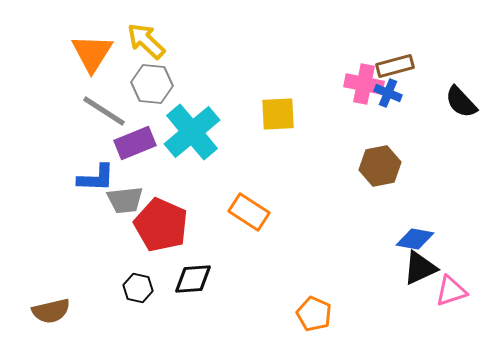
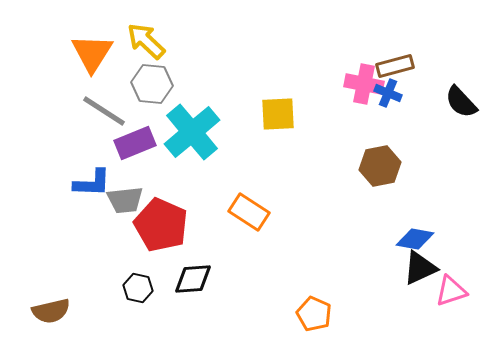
blue L-shape: moved 4 px left, 5 px down
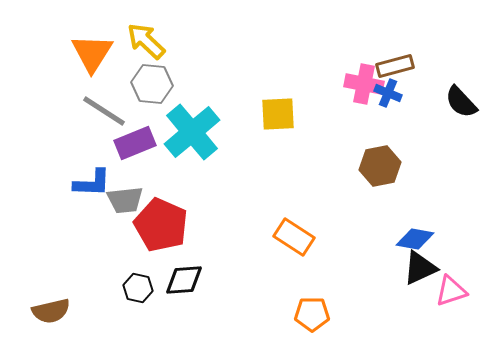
orange rectangle: moved 45 px right, 25 px down
black diamond: moved 9 px left, 1 px down
orange pentagon: moved 2 px left; rotated 24 degrees counterclockwise
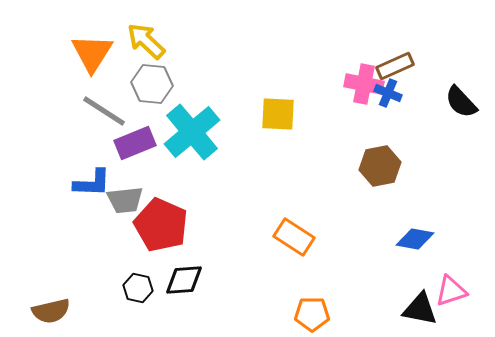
brown rectangle: rotated 9 degrees counterclockwise
yellow square: rotated 6 degrees clockwise
black triangle: moved 41 px down; rotated 36 degrees clockwise
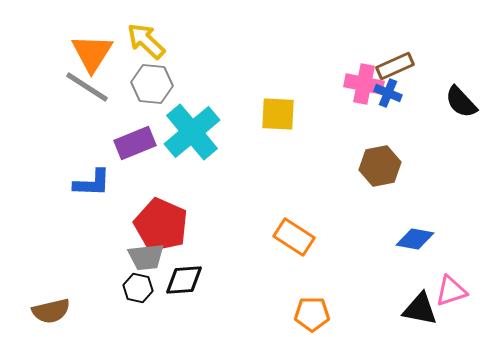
gray line: moved 17 px left, 24 px up
gray trapezoid: moved 21 px right, 57 px down
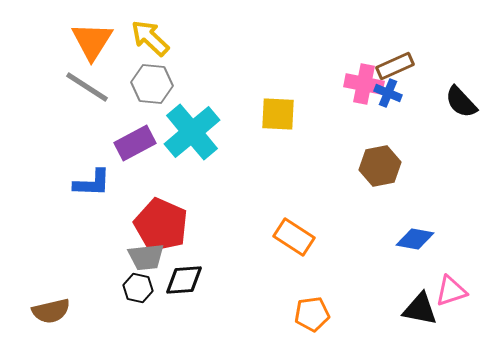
yellow arrow: moved 4 px right, 3 px up
orange triangle: moved 12 px up
purple rectangle: rotated 6 degrees counterclockwise
orange pentagon: rotated 8 degrees counterclockwise
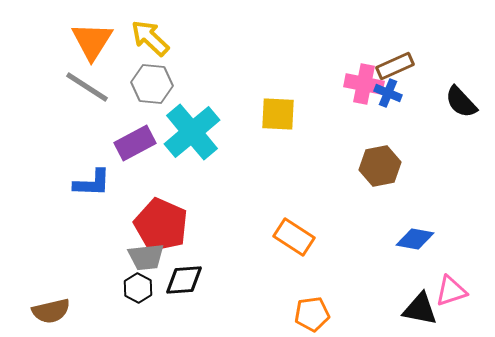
black hexagon: rotated 16 degrees clockwise
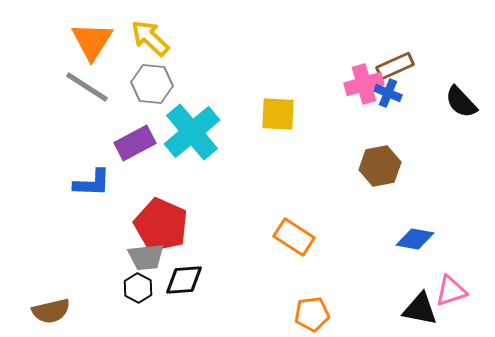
pink cross: rotated 27 degrees counterclockwise
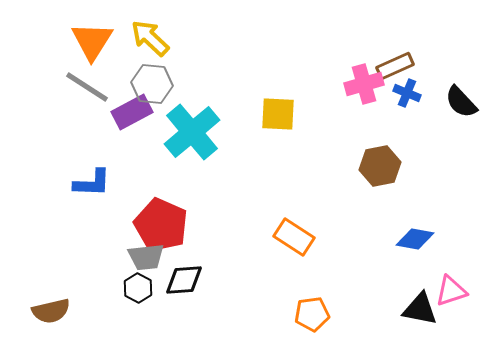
blue cross: moved 19 px right
purple rectangle: moved 3 px left, 31 px up
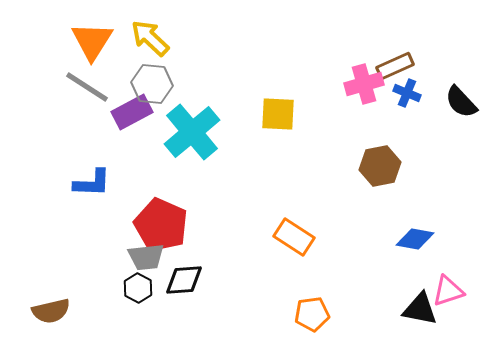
pink triangle: moved 3 px left
